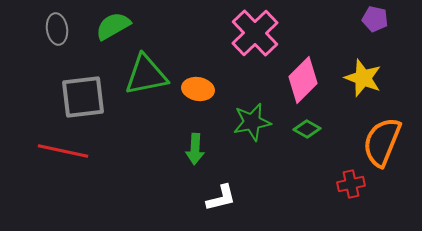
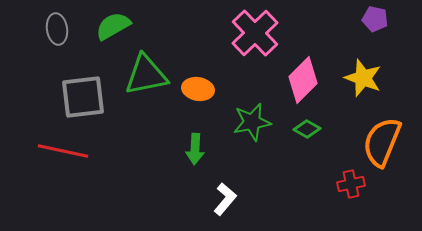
white L-shape: moved 4 px right, 1 px down; rotated 36 degrees counterclockwise
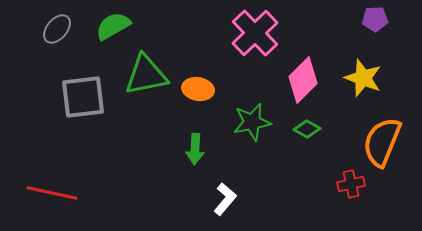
purple pentagon: rotated 15 degrees counterclockwise
gray ellipse: rotated 48 degrees clockwise
red line: moved 11 px left, 42 px down
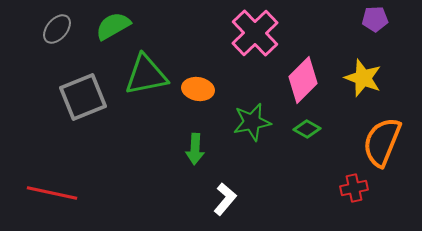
gray square: rotated 15 degrees counterclockwise
red cross: moved 3 px right, 4 px down
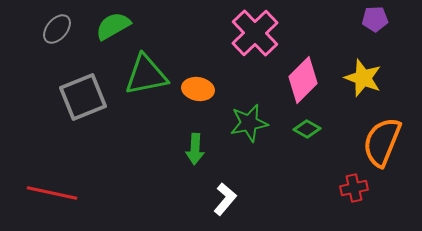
green star: moved 3 px left, 1 px down
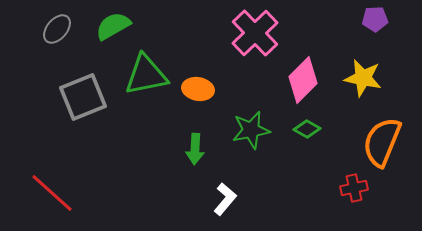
yellow star: rotated 9 degrees counterclockwise
green star: moved 2 px right, 7 px down
red line: rotated 30 degrees clockwise
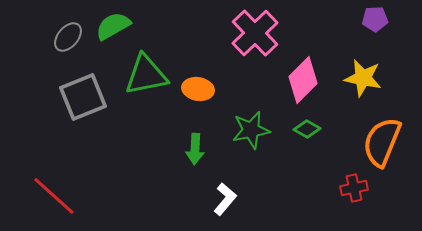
gray ellipse: moved 11 px right, 8 px down
red line: moved 2 px right, 3 px down
